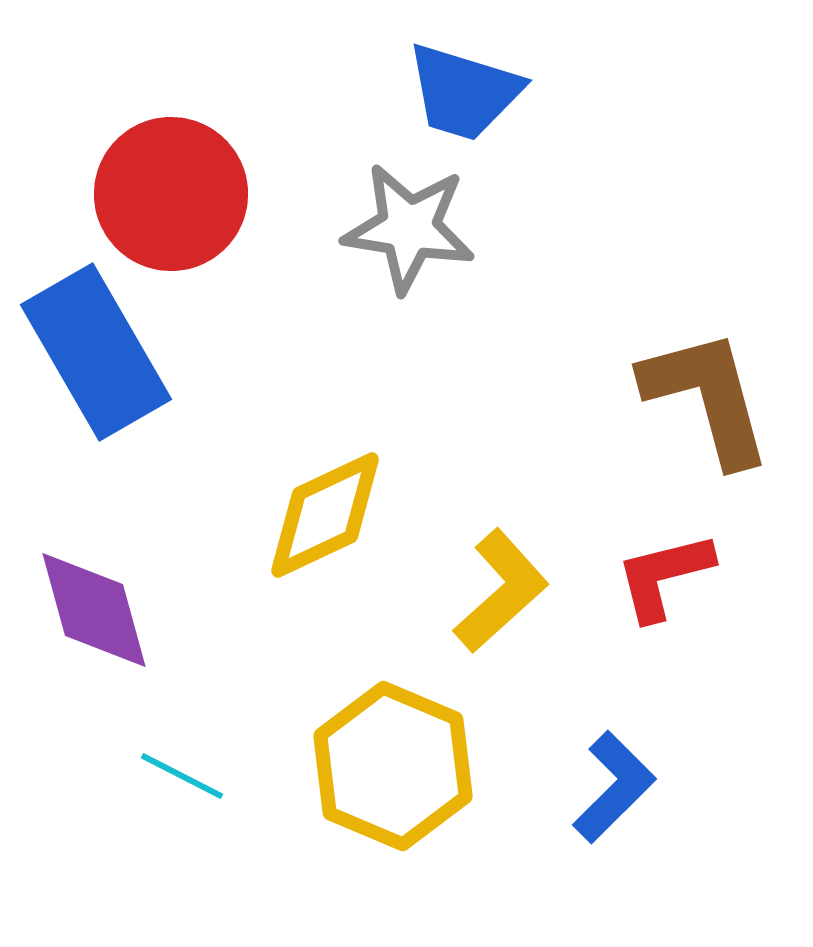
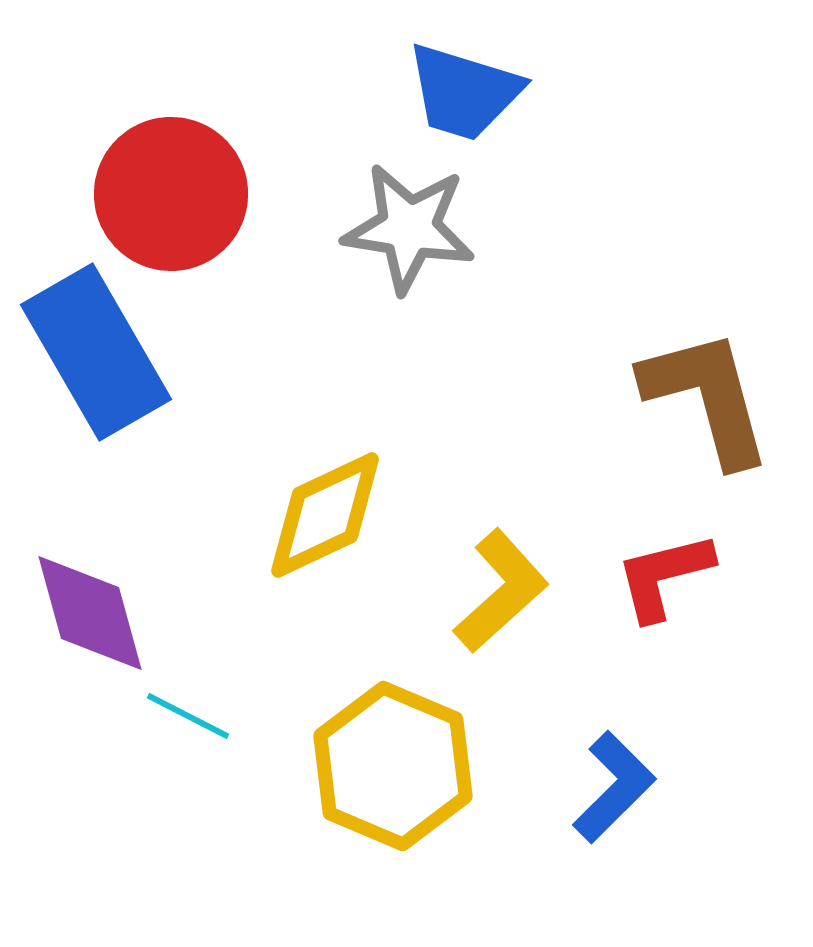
purple diamond: moved 4 px left, 3 px down
cyan line: moved 6 px right, 60 px up
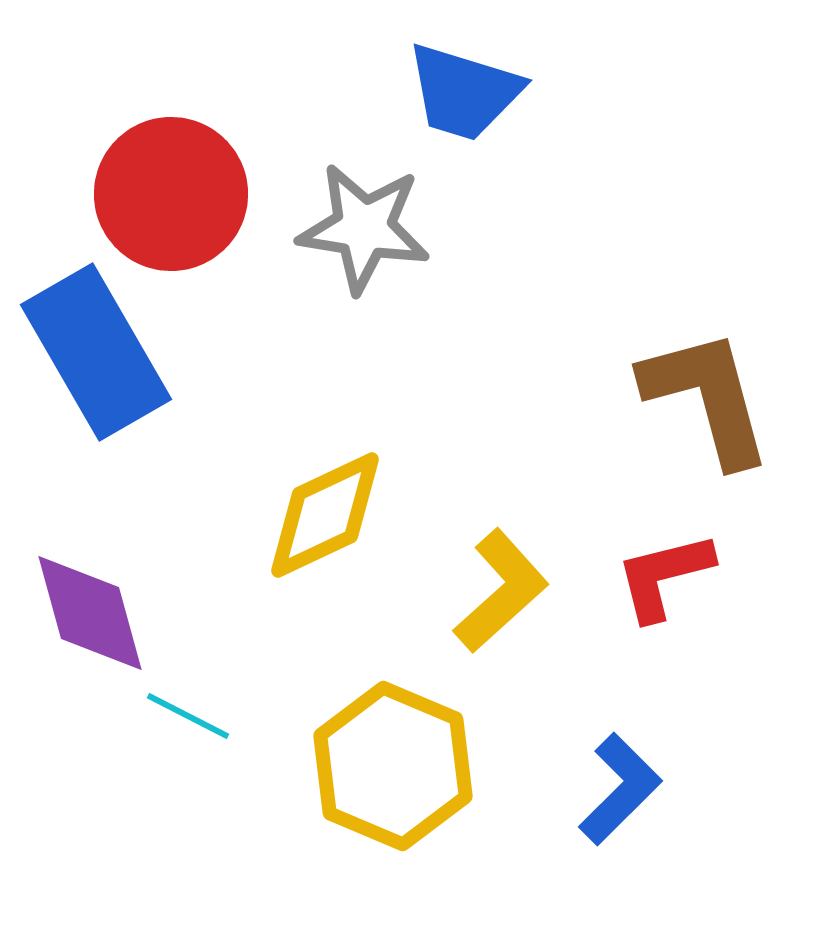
gray star: moved 45 px left
blue L-shape: moved 6 px right, 2 px down
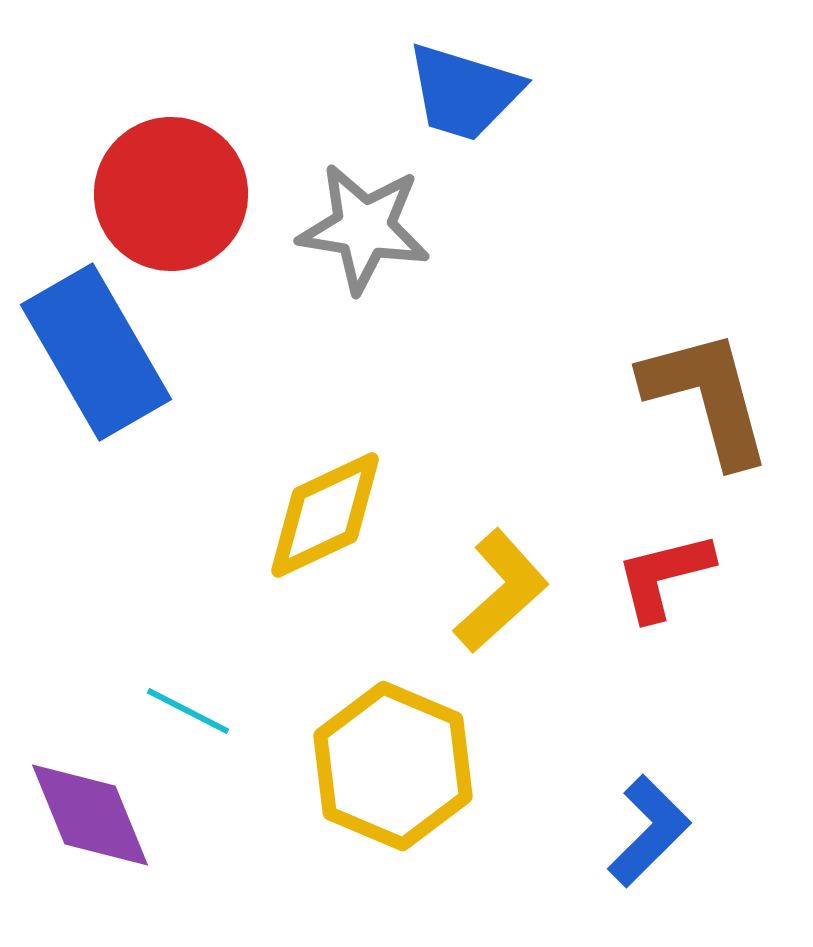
purple diamond: moved 202 px down; rotated 7 degrees counterclockwise
cyan line: moved 5 px up
blue L-shape: moved 29 px right, 42 px down
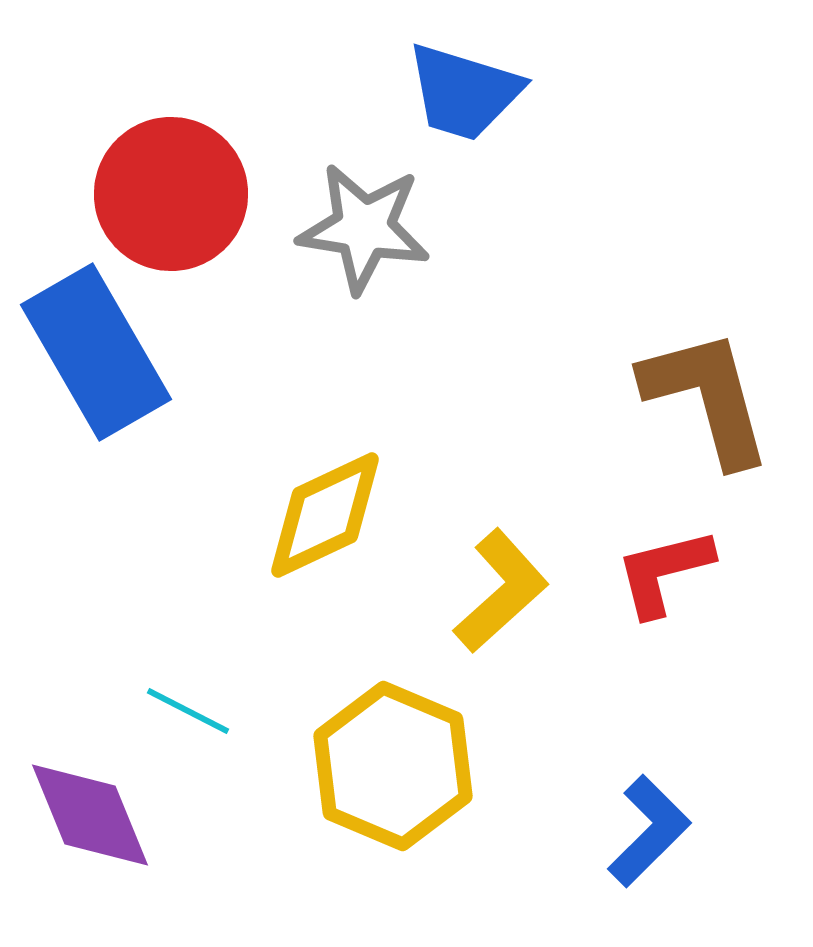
red L-shape: moved 4 px up
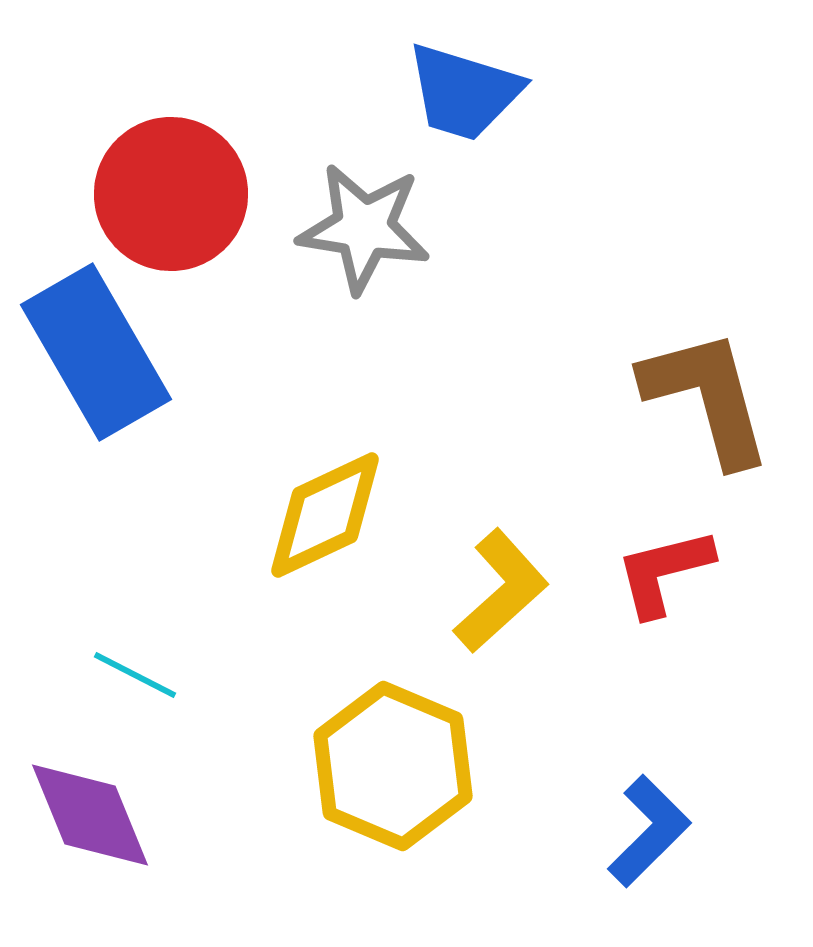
cyan line: moved 53 px left, 36 px up
